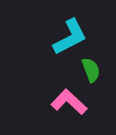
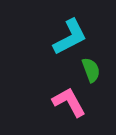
pink L-shape: rotated 18 degrees clockwise
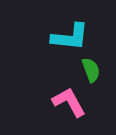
cyan L-shape: rotated 33 degrees clockwise
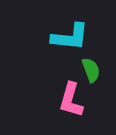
pink L-shape: moved 2 px right, 2 px up; rotated 135 degrees counterclockwise
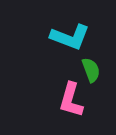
cyan L-shape: rotated 15 degrees clockwise
